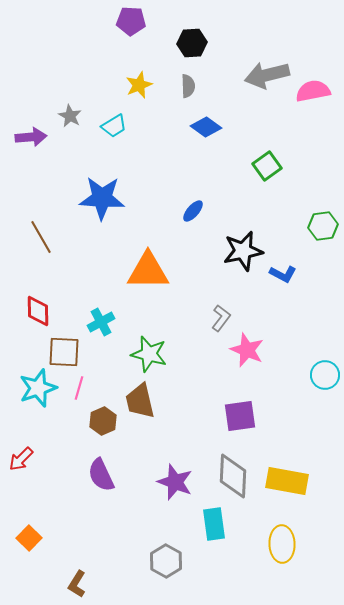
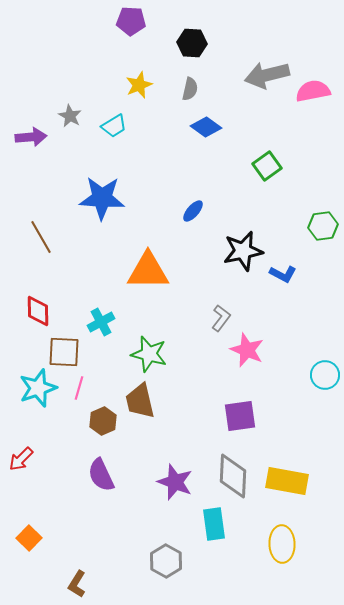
black hexagon: rotated 8 degrees clockwise
gray semicircle: moved 2 px right, 3 px down; rotated 15 degrees clockwise
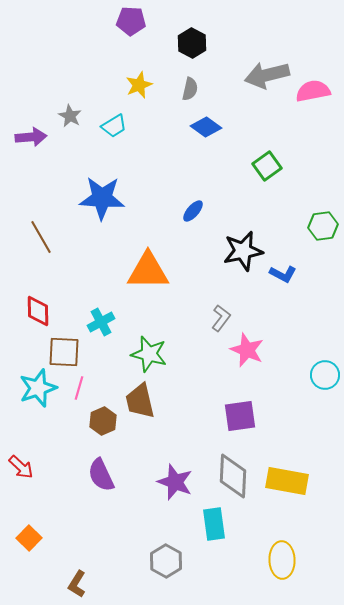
black hexagon: rotated 24 degrees clockwise
red arrow: moved 8 px down; rotated 92 degrees counterclockwise
yellow ellipse: moved 16 px down
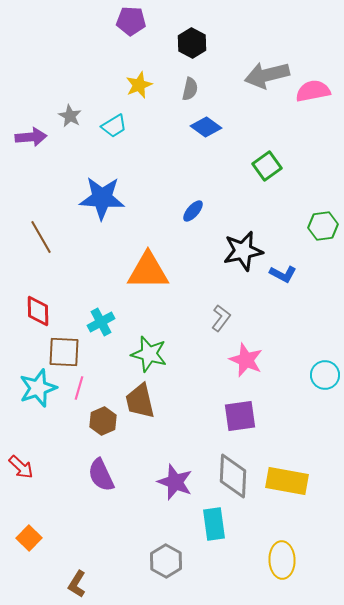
pink star: moved 1 px left, 10 px down
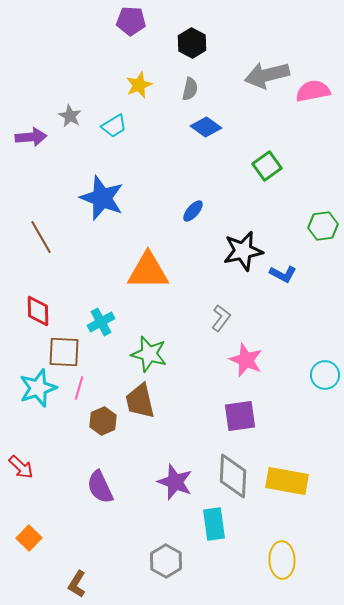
blue star: rotated 18 degrees clockwise
purple semicircle: moved 1 px left, 12 px down
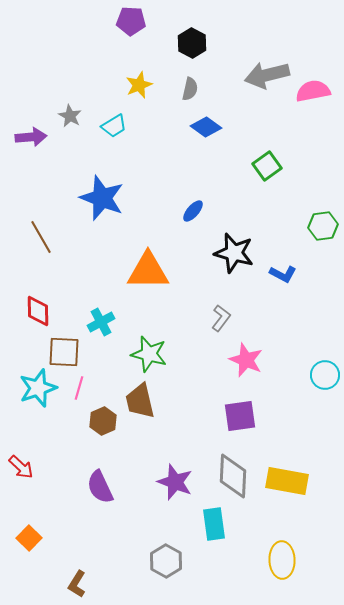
black star: moved 9 px left, 2 px down; rotated 27 degrees clockwise
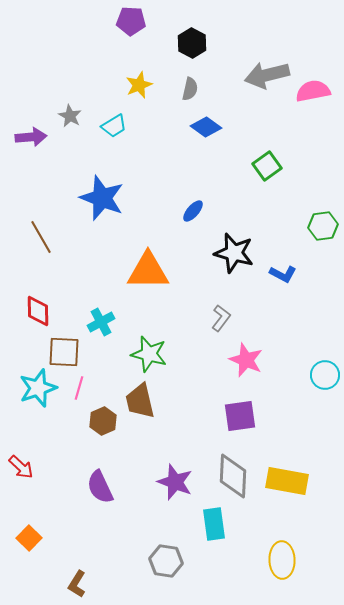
gray hexagon: rotated 20 degrees counterclockwise
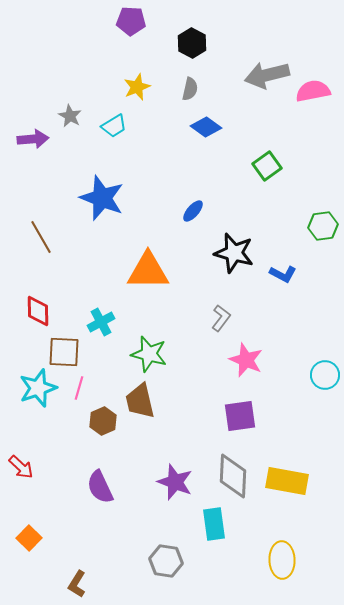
yellow star: moved 2 px left, 2 px down
purple arrow: moved 2 px right, 2 px down
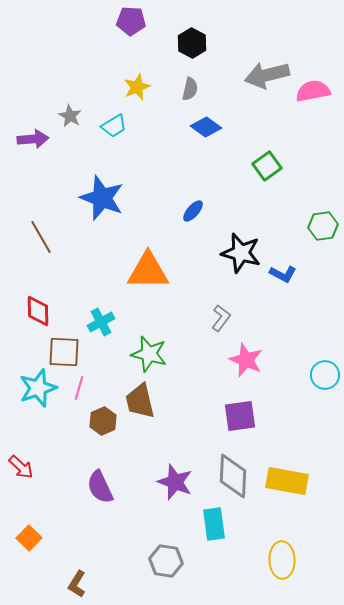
black star: moved 7 px right
